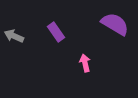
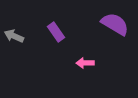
pink arrow: rotated 78 degrees counterclockwise
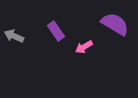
purple rectangle: moved 1 px up
pink arrow: moved 1 px left, 16 px up; rotated 30 degrees counterclockwise
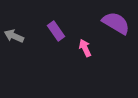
purple semicircle: moved 1 px right, 1 px up
pink arrow: moved 1 px right, 1 px down; rotated 96 degrees clockwise
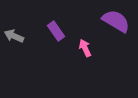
purple semicircle: moved 2 px up
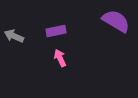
purple rectangle: rotated 66 degrees counterclockwise
pink arrow: moved 25 px left, 10 px down
